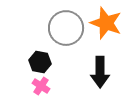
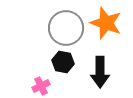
black hexagon: moved 23 px right
pink cross: rotated 30 degrees clockwise
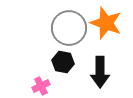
gray circle: moved 3 px right
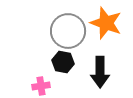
gray circle: moved 1 px left, 3 px down
pink cross: rotated 18 degrees clockwise
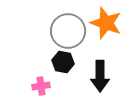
black arrow: moved 4 px down
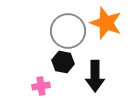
black arrow: moved 5 px left
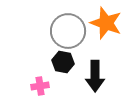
pink cross: moved 1 px left
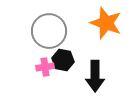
gray circle: moved 19 px left
black hexagon: moved 2 px up
pink cross: moved 5 px right, 19 px up
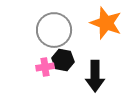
gray circle: moved 5 px right, 1 px up
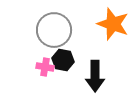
orange star: moved 7 px right, 1 px down
pink cross: rotated 18 degrees clockwise
